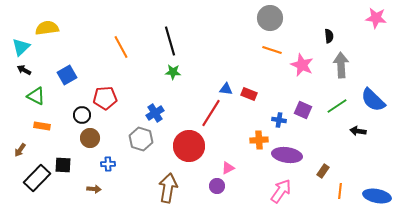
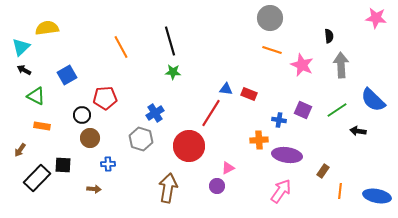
green line at (337, 106): moved 4 px down
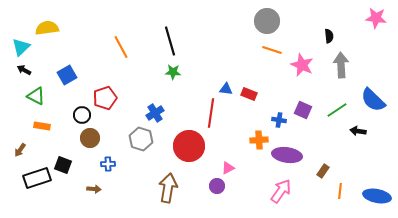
gray circle at (270, 18): moved 3 px left, 3 px down
red pentagon at (105, 98): rotated 15 degrees counterclockwise
red line at (211, 113): rotated 24 degrees counterclockwise
black square at (63, 165): rotated 18 degrees clockwise
black rectangle at (37, 178): rotated 28 degrees clockwise
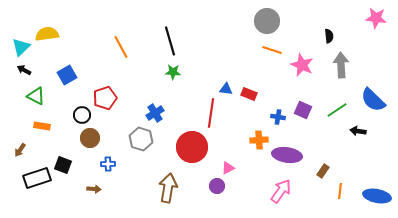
yellow semicircle at (47, 28): moved 6 px down
blue cross at (279, 120): moved 1 px left, 3 px up
red circle at (189, 146): moved 3 px right, 1 px down
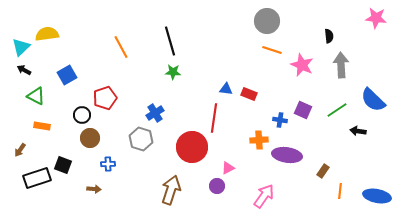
red line at (211, 113): moved 3 px right, 5 px down
blue cross at (278, 117): moved 2 px right, 3 px down
brown arrow at (168, 188): moved 3 px right, 2 px down; rotated 8 degrees clockwise
pink arrow at (281, 191): moved 17 px left, 5 px down
